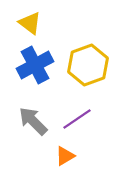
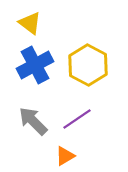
yellow hexagon: rotated 12 degrees counterclockwise
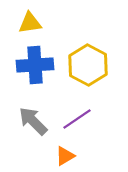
yellow triangle: rotated 45 degrees counterclockwise
blue cross: rotated 24 degrees clockwise
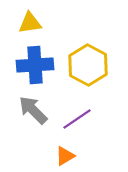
gray arrow: moved 11 px up
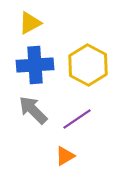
yellow triangle: rotated 20 degrees counterclockwise
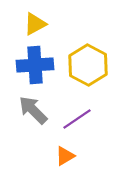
yellow triangle: moved 5 px right, 1 px down
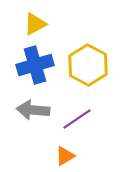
blue cross: rotated 12 degrees counterclockwise
gray arrow: rotated 40 degrees counterclockwise
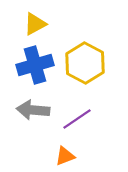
yellow hexagon: moved 3 px left, 2 px up
orange triangle: rotated 10 degrees clockwise
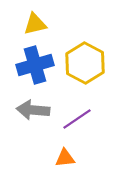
yellow triangle: rotated 15 degrees clockwise
orange triangle: moved 2 px down; rotated 15 degrees clockwise
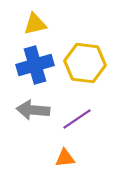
yellow hexagon: rotated 21 degrees counterclockwise
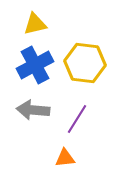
blue cross: rotated 12 degrees counterclockwise
purple line: rotated 24 degrees counterclockwise
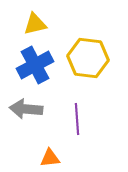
yellow hexagon: moved 3 px right, 5 px up
gray arrow: moved 7 px left, 1 px up
purple line: rotated 36 degrees counterclockwise
orange triangle: moved 15 px left
